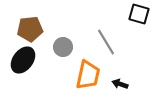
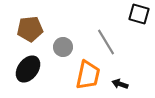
black ellipse: moved 5 px right, 9 px down
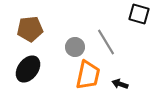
gray circle: moved 12 px right
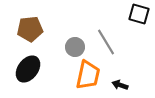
black arrow: moved 1 px down
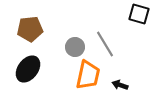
gray line: moved 1 px left, 2 px down
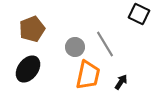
black square: rotated 10 degrees clockwise
brown pentagon: moved 2 px right; rotated 15 degrees counterclockwise
black arrow: moved 1 px right, 3 px up; rotated 105 degrees clockwise
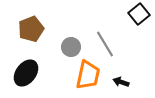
black square: rotated 25 degrees clockwise
brown pentagon: moved 1 px left
gray circle: moved 4 px left
black ellipse: moved 2 px left, 4 px down
black arrow: rotated 105 degrees counterclockwise
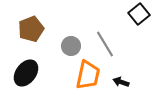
gray circle: moved 1 px up
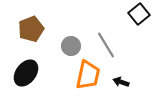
gray line: moved 1 px right, 1 px down
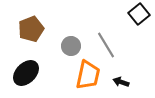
black ellipse: rotated 8 degrees clockwise
